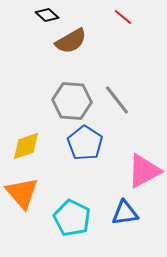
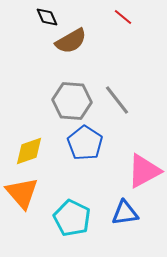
black diamond: moved 2 px down; rotated 25 degrees clockwise
yellow diamond: moved 3 px right, 5 px down
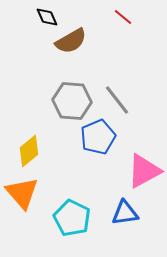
blue pentagon: moved 13 px right, 6 px up; rotated 16 degrees clockwise
yellow diamond: rotated 20 degrees counterclockwise
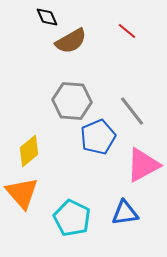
red line: moved 4 px right, 14 px down
gray line: moved 15 px right, 11 px down
pink triangle: moved 1 px left, 6 px up
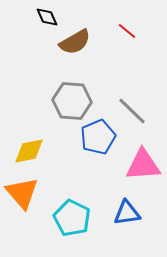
brown semicircle: moved 4 px right, 1 px down
gray line: rotated 8 degrees counterclockwise
yellow diamond: rotated 28 degrees clockwise
pink triangle: rotated 24 degrees clockwise
blue triangle: moved 2 px right
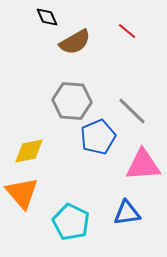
cyan pentagon: moved 1 px left, 4 px down
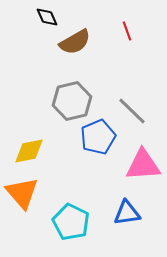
red line: rotated 30 degrees clockwise
gray hexagon: rotated 18 degrees counterclockwise
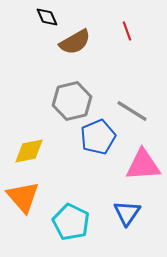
gray line: rotated 12 degrees counterclockwise
orange triangle: moved 1 px right, 4 px down
blue triangle: rotated 48 degrees counterclockwise
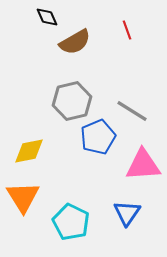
red line: moved 1 px up
orange triangle: rotated 9 degrees clockwise
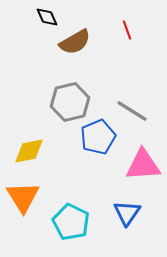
gray hexagon: moved 2 px left, 1 px down
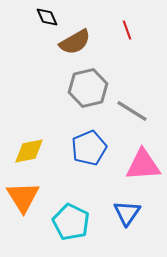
gray hexagon: moved 18 px right, 14 px up
blue pentagon: moved 9 px left, 11 px down
